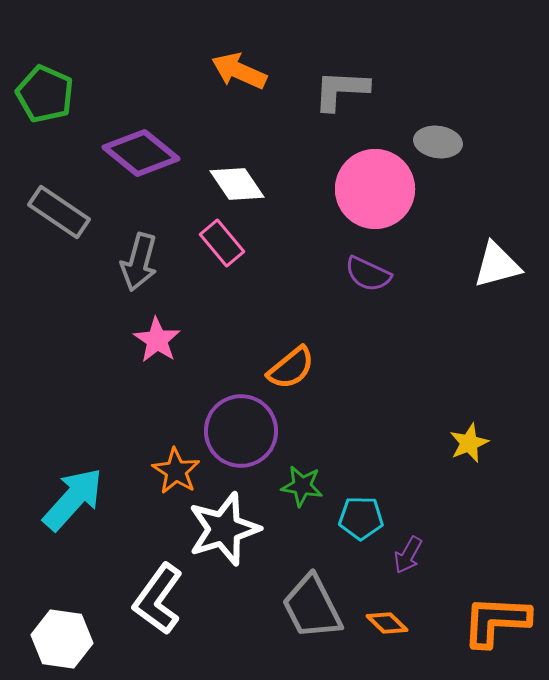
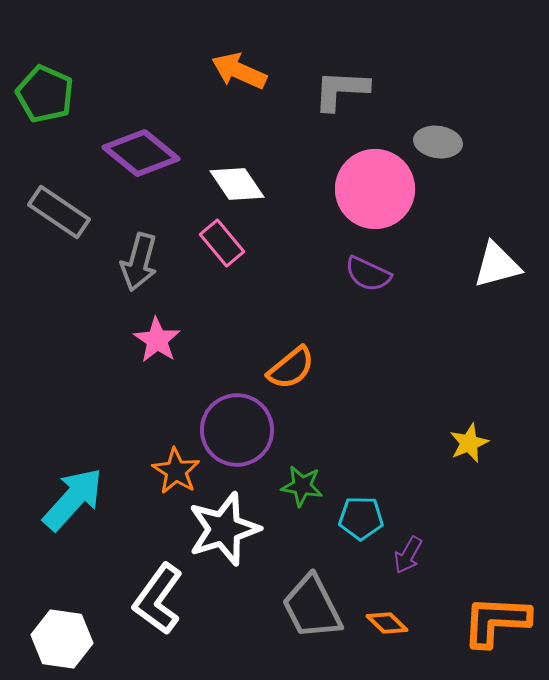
purple circle: moved 4 px left, 1 px up
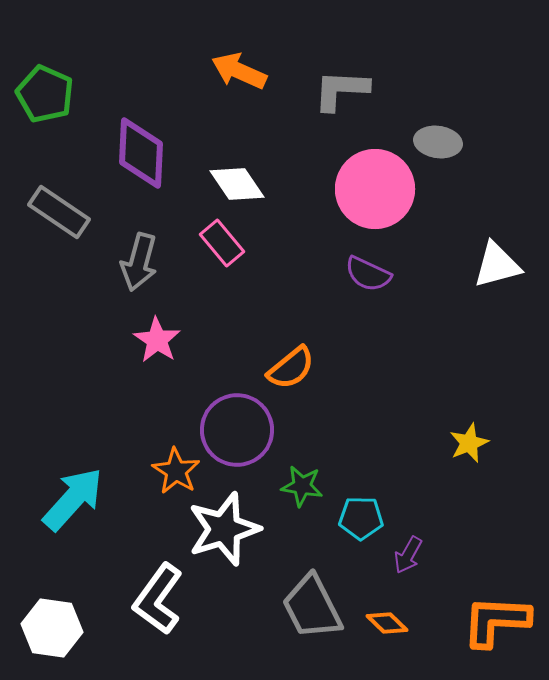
purple diamond: rotated 54 degrees clockwise
white hexagon: moved 10 px left, 11 px up
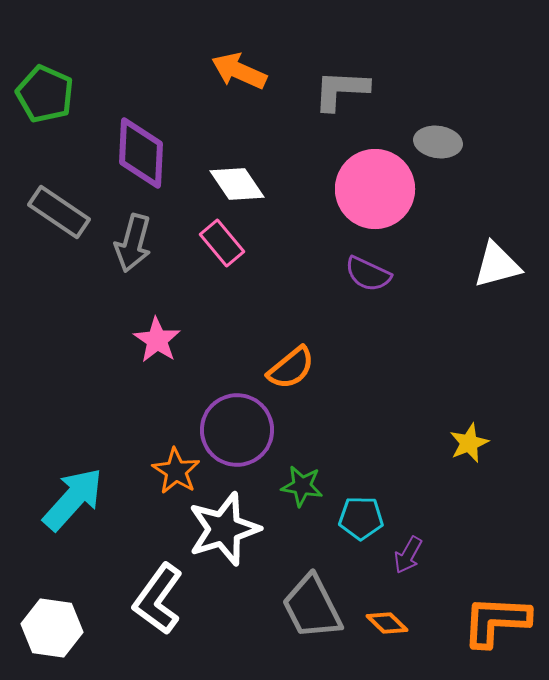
gray arrow: moved 6 px left, 19 px up
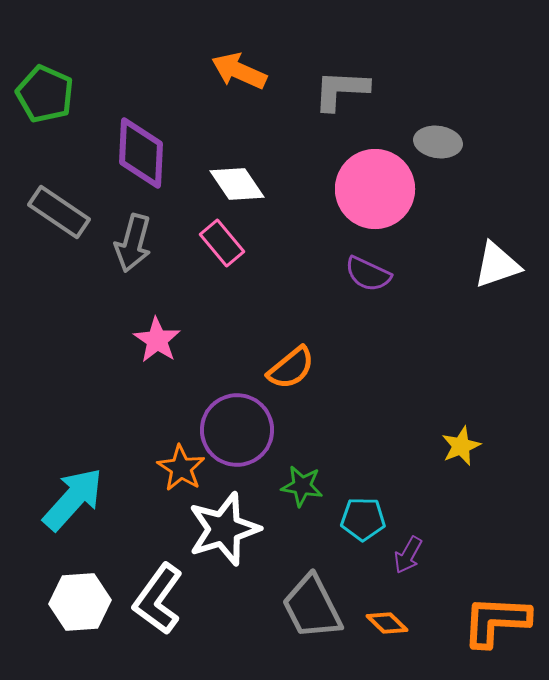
white triangle: rotated 4 degrees counterclockwise
yellow star: moved 8 px left, 3 px down
orange star: moved 5 px right, 3 px up
cyan pentagon: moved 2 px right, 1 px down
white hexagon: moved 28 px right, 26 px up; rotated 12 degrees counterclockwise
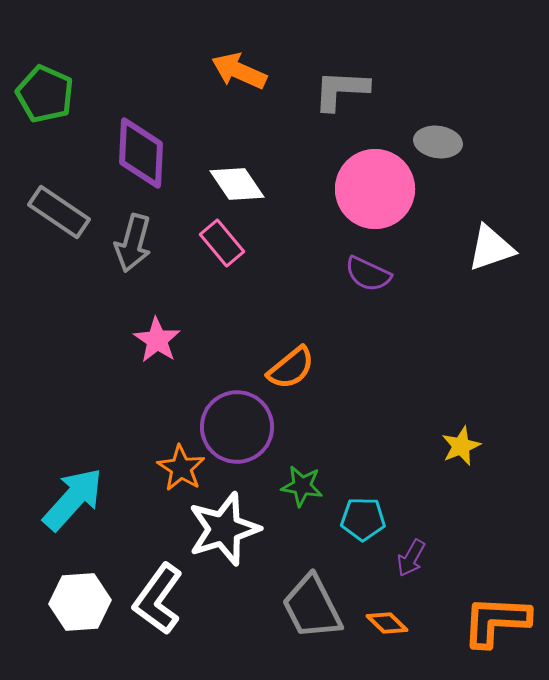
white triangle: moved 6 px left, 17 px up
purple circle: moved 3 px up
purple arrow: moved 3 px right, 3 px down
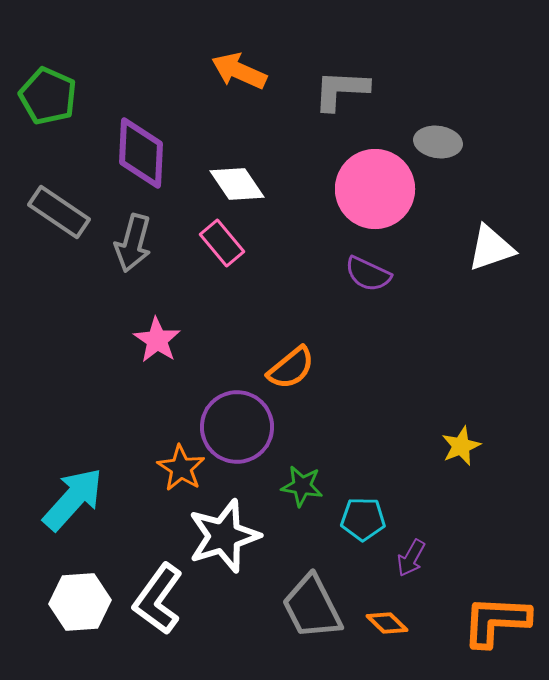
green pentagon: moved 3 px right, 2 px down
white star: moved 7 px down
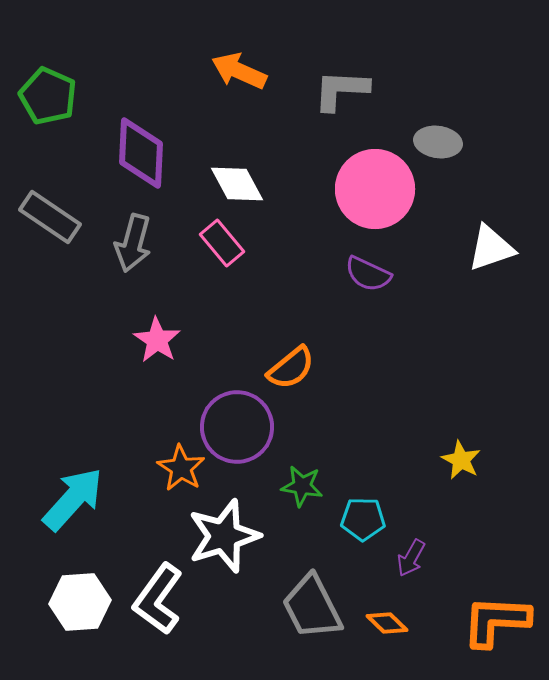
white diamond: rotated 6 degrees clockwise
gray rectangle: moved 9 px left, 5 px down
yellow star: moved 14 px down; rotated 21 degrees counterclockwise
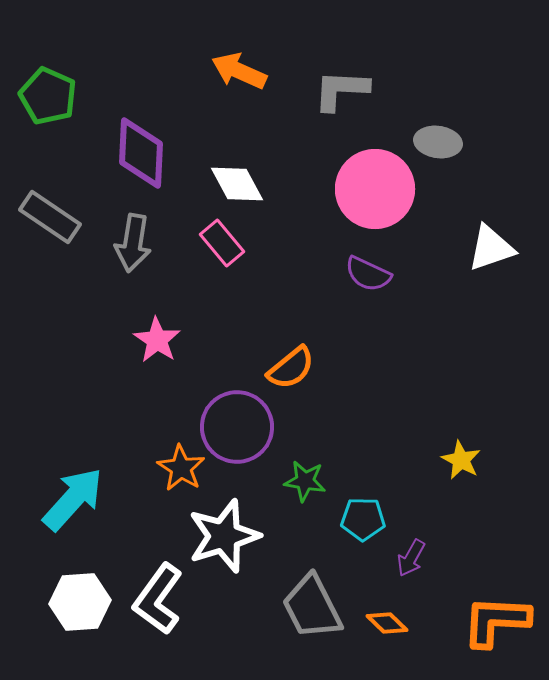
gray arrow: rotated 6 degrees counterclockwise
green star: moved 3 px right, 5 px up
